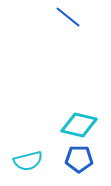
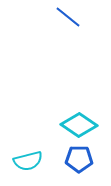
cyan diamond: rotated 21 degrees clockwise
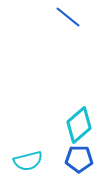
cyan diamond: rotated 75 degrees counterclockwise
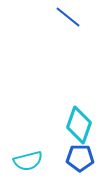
cyan diamond: rotated 30 degrees counterclockwise
blue pentagon: moved 1 px right, 1 px up
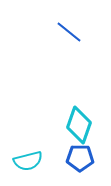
blue line: moved 1 px right, 15 px down
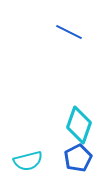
blue line: rotated 12 degrees counterclockwise
blue pentagon: moved 2 px left; rotated 28 degrees counterclockwise
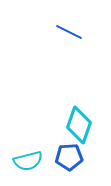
blue pentagon: moved 9 px left, 1 px up; rotated 24 degrees clockwise
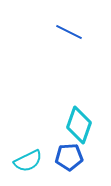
cyan semicircle: rotated 12 degrees counterclockwise
